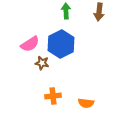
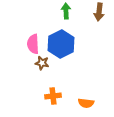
pink semicircle: moved 3 px right; rotated 120 degrees clockwise
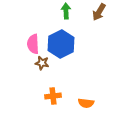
brown arrow: rotated 24 degrees clockwise
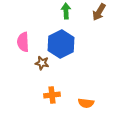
pink semicircle: moved 10 px left, 2 px up
orange cross: moved 1 px left, 1 px up
